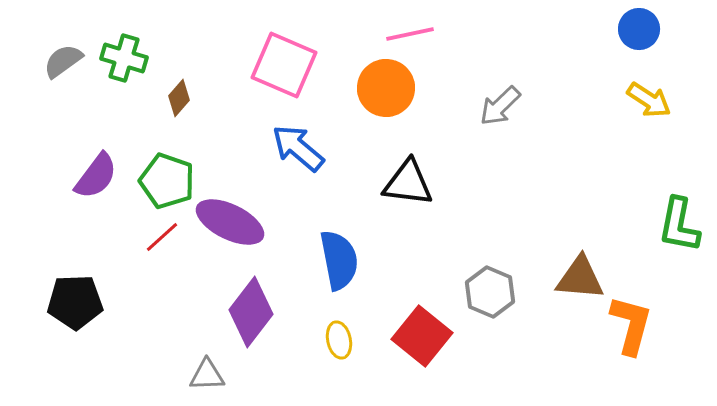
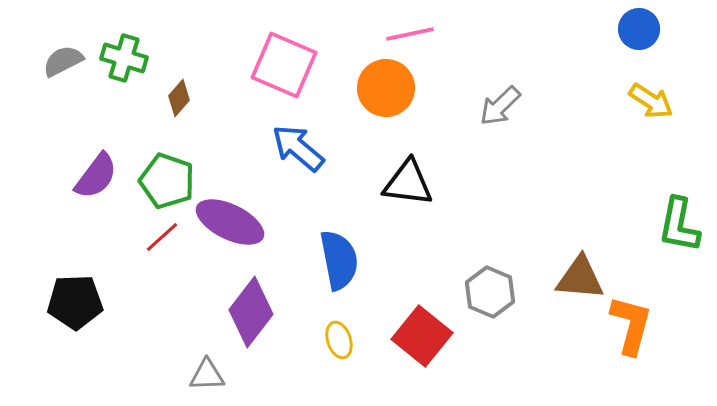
gray semicircle: rotated 9 degrees clockwise
yellow arrow: moved 2 px right, 1 px down
yellow ellipse: rotated 6 degrees counterclockwise
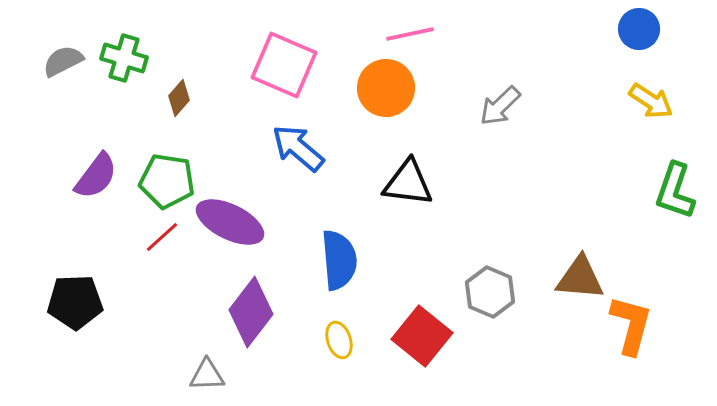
green pentagon: rotated 10 degrees counterclockwise
green L-shape: moved 4 px left, 34 px up; rotated 8 degrees clockwise
blue semicircle: rotated 6 degrees clockwise
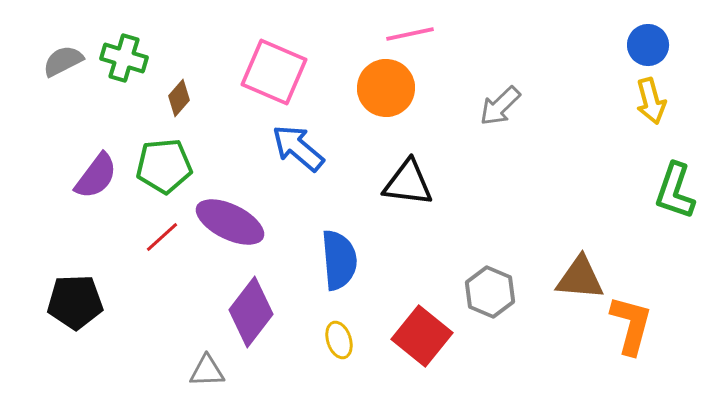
blue circle: moved 9 px right, 16 px down
pink square: moved 10 px left, 7 px down
yellow arrow: rotated 42 degrees clockwise
green pentagon: moved 3 px left, 15 px up; rotated 14 degrees counterclockwise
gray triangle: moved 4 px up
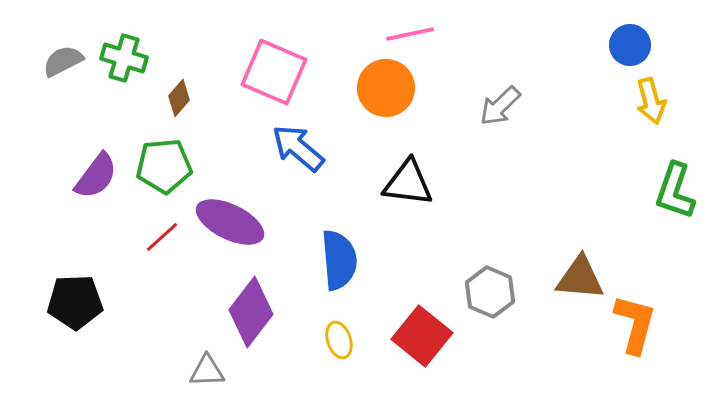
blue circle: moved 18 px left
orange L-shape: moved 4 px right, 1 px up
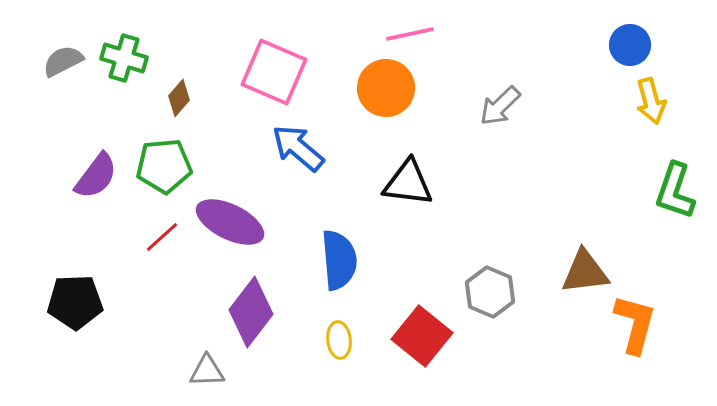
brown triangle: moved 5 px right, 6 px up; rotated 12 degrees counterclockwise
yellow ellipse: rotated 12 degrees clockwise
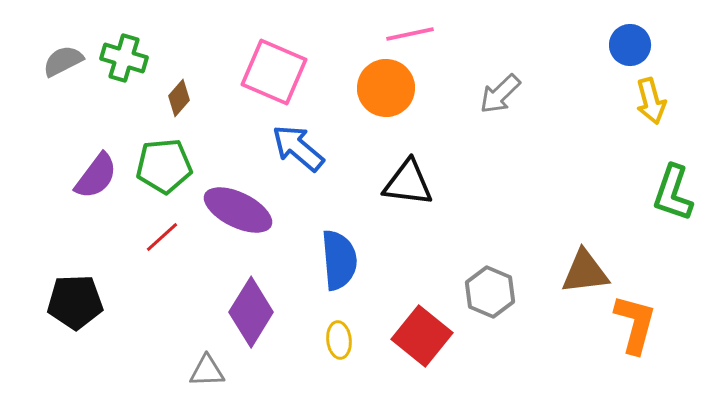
gray arrow: moved 12 px up
green L-shape: moved 2 px left, 2 px down
purple ellipse: moved 8 px right, 12 px up
purple diamond: rotated 6 degrees counterclockwise
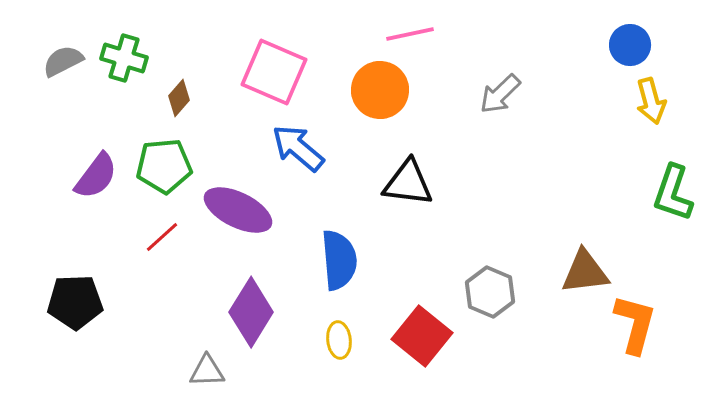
orange circle: moved 6 px left, 2 px down
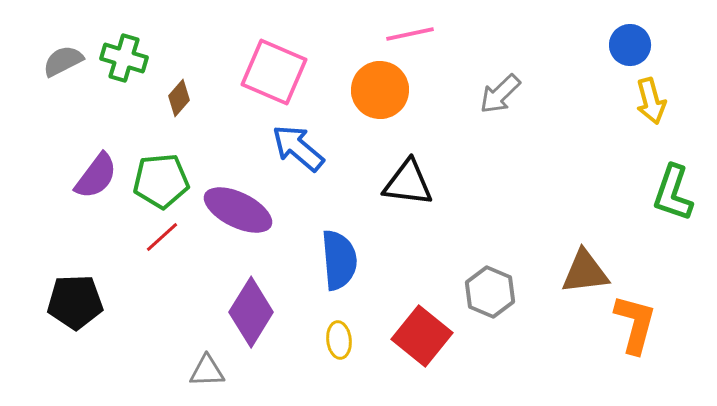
green pentagon: moved 3 px left, 15 px down
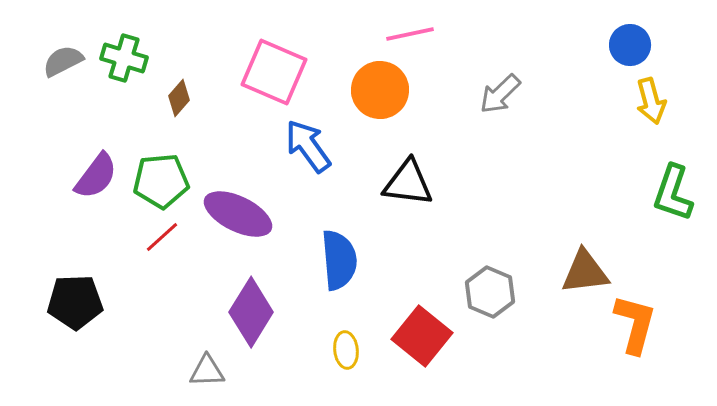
blue arrow: moved 10 px right, 2 px up; rotated 14 degrees clockwise
purple ellipse: moved 4 px down
yellow ellipse: moved 7 px right, 10 px down
